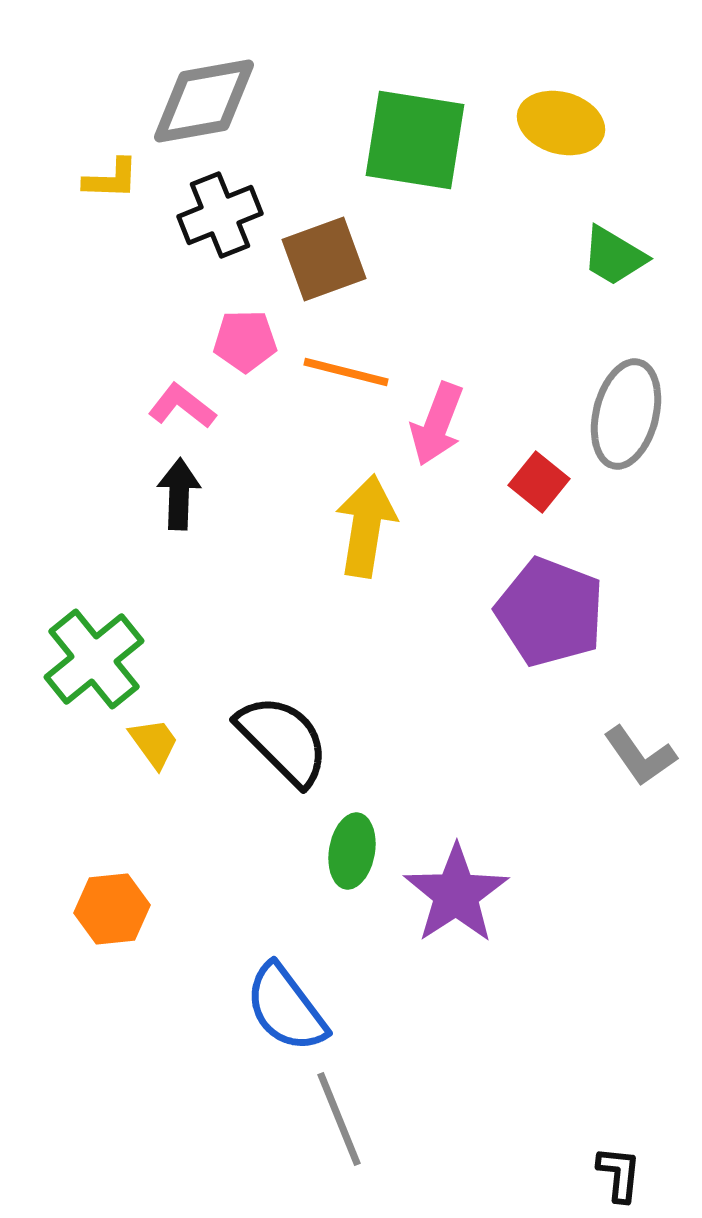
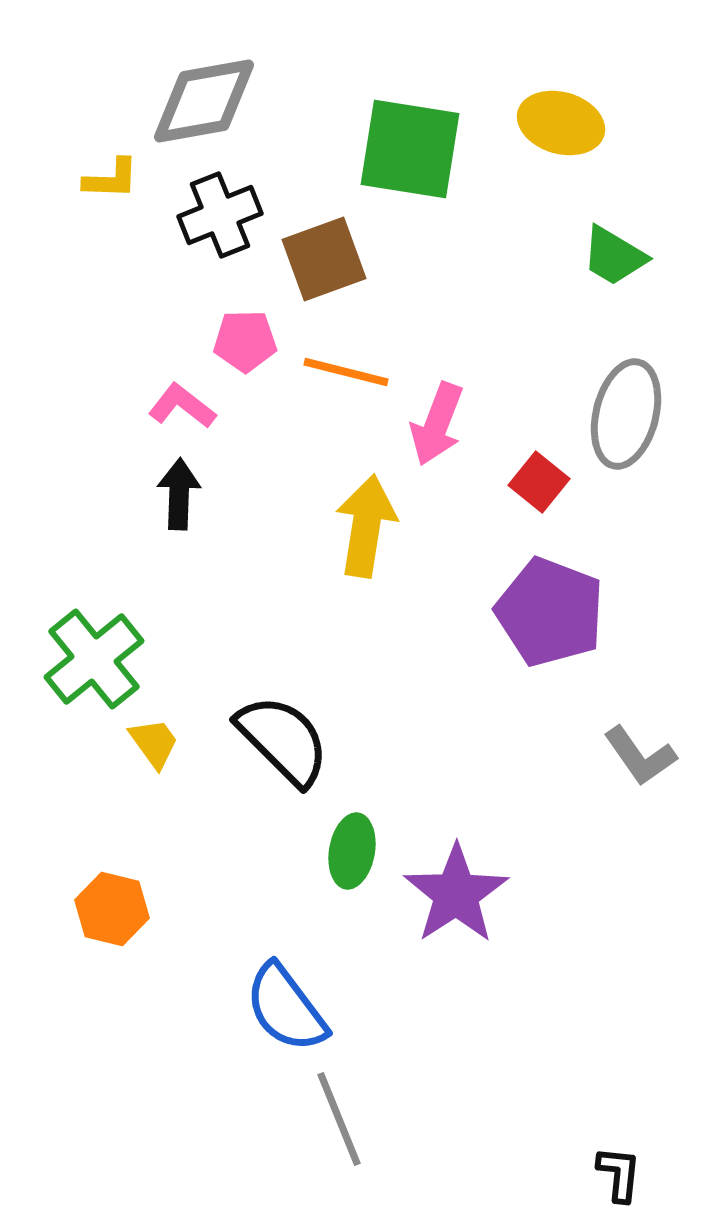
green square: moved 5 px left, 9 px down
orange hexagon: rotated 20 degrees clockwise
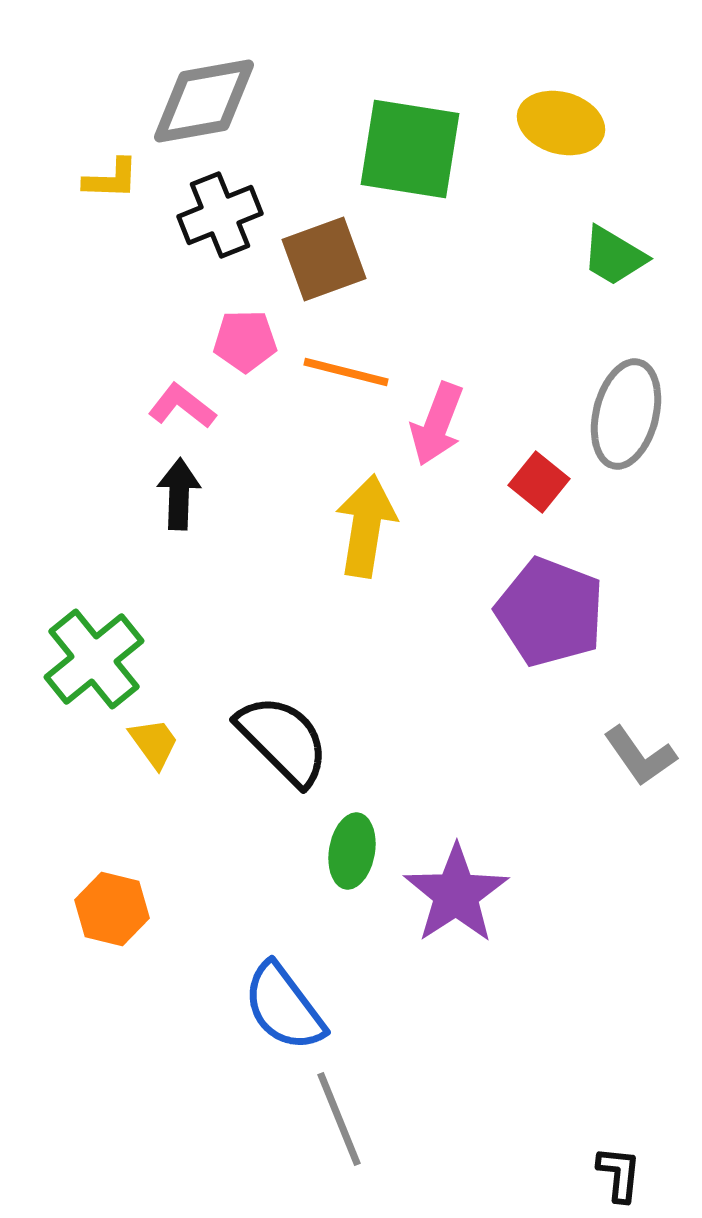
blue semicircle: moved 2 px left, 1 px up
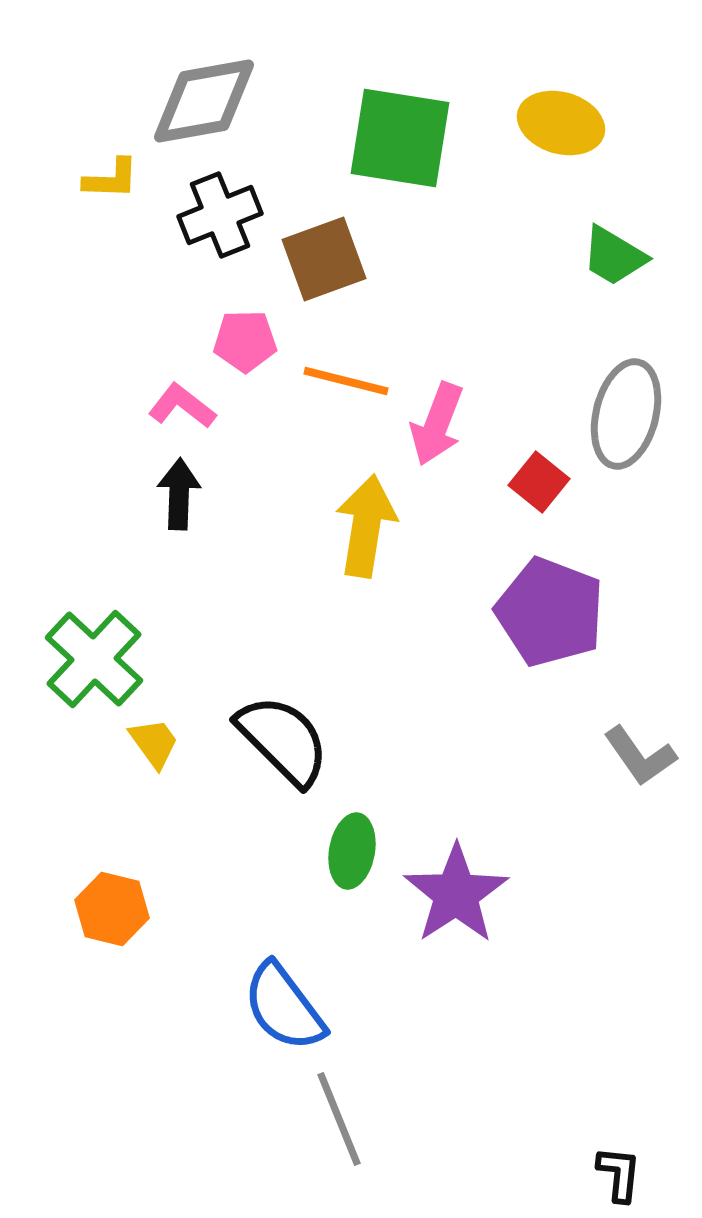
green square: moved 10 px left, 11 px up
orange line: moved 9 px down
green cross: rotated 8 degrees counterclockwise
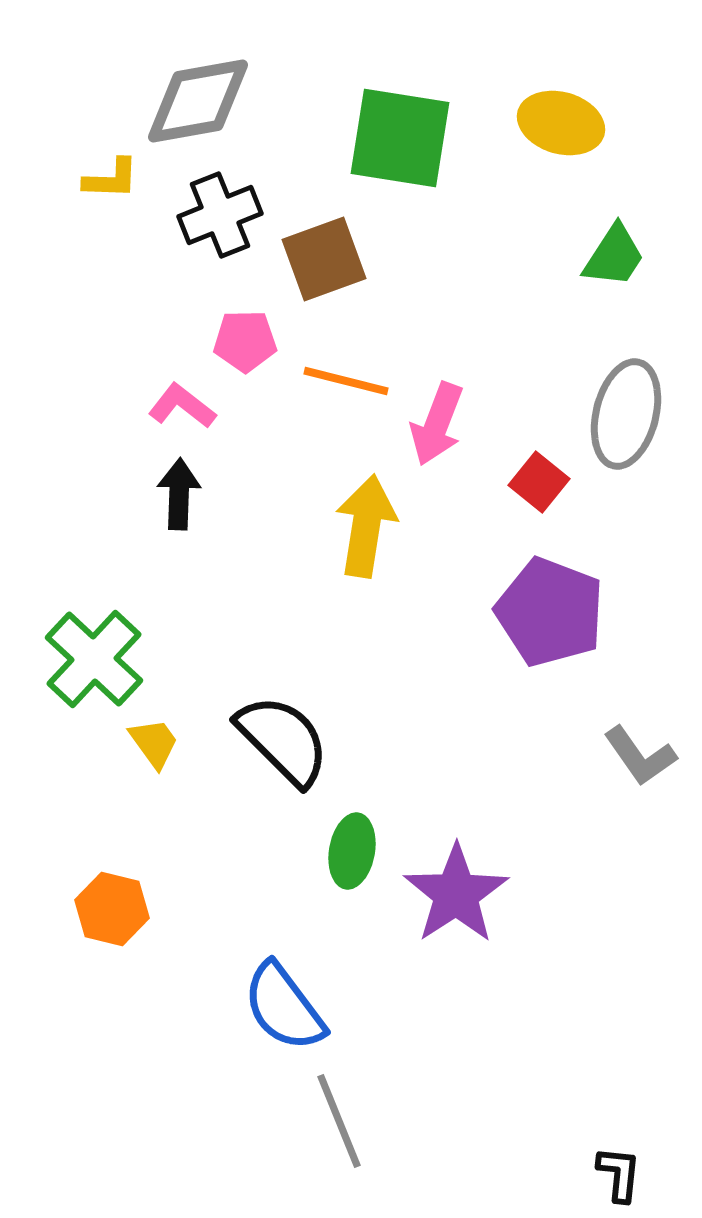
gray diamond: moved 6 px left
green trapezoid: rotated 88 degrees counterclockwise
gray line: moved 2 px down
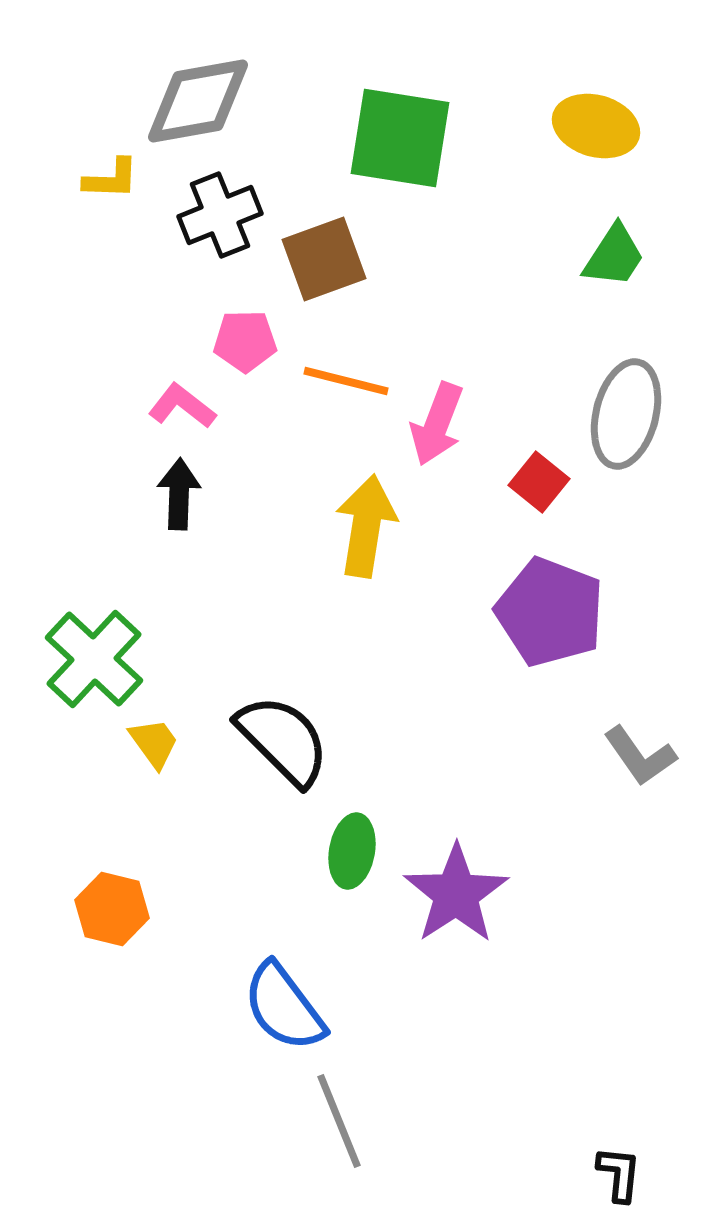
yellow ellipse: moved 35 px right, 3 px down
